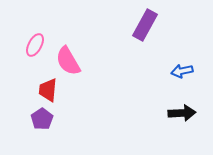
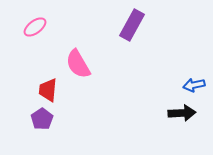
purple rectangle: moved 13 px left
pink ellipse: moved 18 px up; rotated 25 degrees clockwise
pink semicircle: moved 10 px right, 3 px down
blue arrow: moved 12 px right, 14 px down
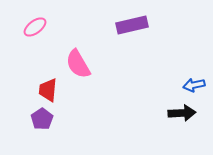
purple rectangle: rotated 48 degrees clockwise
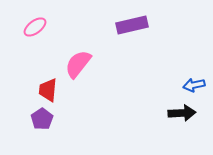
pink semicircle: rotated 68 degrees clockwise
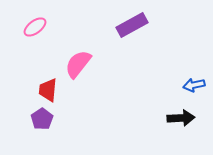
purple rectangle: rotated 16 degrees counterclockwise
black arrow: moved 1 px left, 5 px down
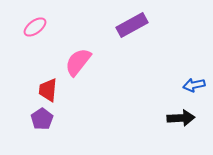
pink semicircle: moved 2 px up
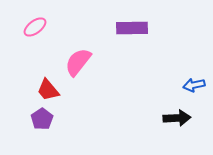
purple rectangle: moved 3 px down; rotated 28 degrees clockwise
red trapezoid: rotated 45 degrees counterclockwise
black arrow: moved 4 px left
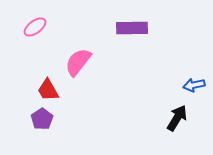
red trapezoid: rotated 10 degrees clockwise
black arrow: rotated 56 degrees counterclockwise
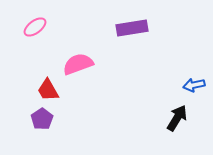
purple rectangle: rotated 8 degrees counterclockwise
pink semicircle: moved 2 px down; rotated 32 degrees clockwise
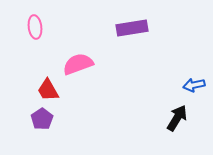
pink ellipse: rotated 60 degrees counterclockwise
